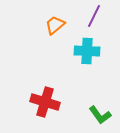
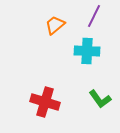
green L-shape: moved 16 px up
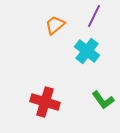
cyan cross: rotated 35 degrees clockwise
green L-shape: moved 3 px right, 1 px down
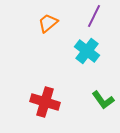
orange trapezoid: moved 7 px left, 2 px up
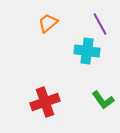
purple line: moved 6 px right, 8 px down; rotated 55 degrees counterclockwise
cyan cross: rotated 30 degrees counterclockwise
red cross: rotated 36 degrees counterclockwise
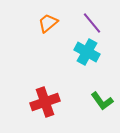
purple line: moved 8 px left, 1 px up; rotated 10 degrees counterclockwise
cyan cross: moved 1 px down; rotated 20 degrees clockwise
green L-shape: moved 1 px left, 1 px down
